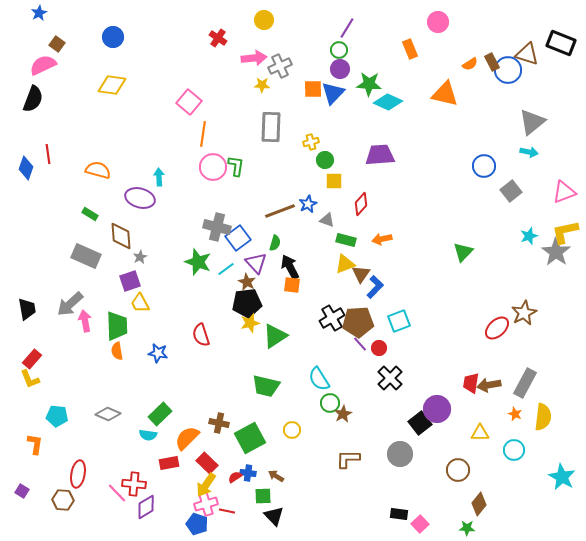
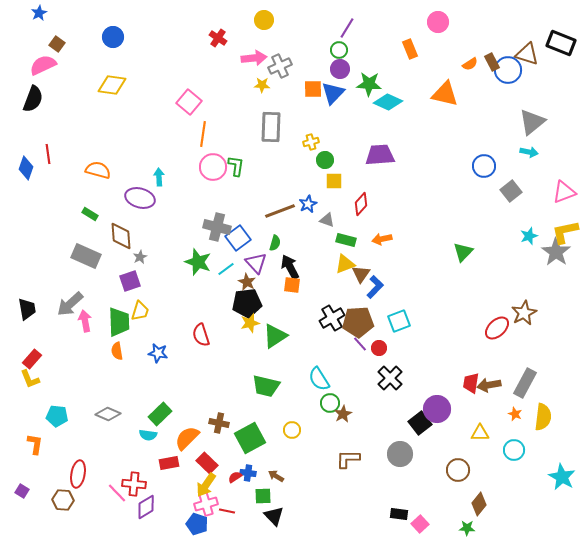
yellow trapezoid at (140, 303): moved 8 px down; rotated 135 degrees counterclockwise
green trapezoid at (117, 326): moved 2 px right, 4 px up
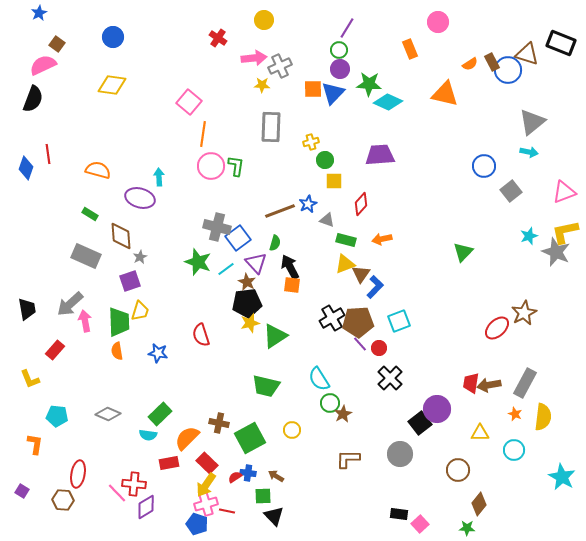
pink circle at (213, 167): moved 2 px left, 1 px up
gray star at (556, 252): rotated 12 degrees counterclockwise
red rectangle at (32, 359): moved 23 px right, 9 px up
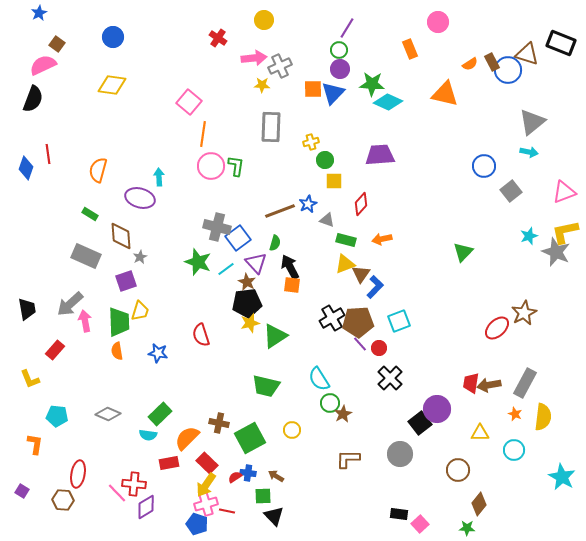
green star at (369, 84): moved 3 px right
orange semicircle at (98, 170): rotated 90 degrees counterclockwise
purple square at (130, 281): moved 4 px left
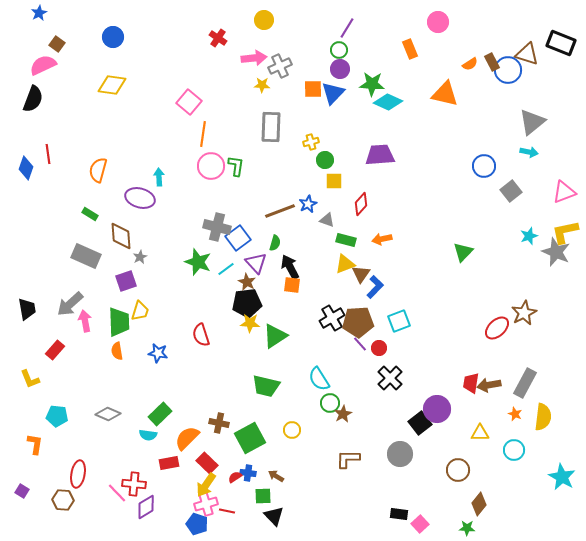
yellow star at (250, 323): rotated 18 degrees clockwise
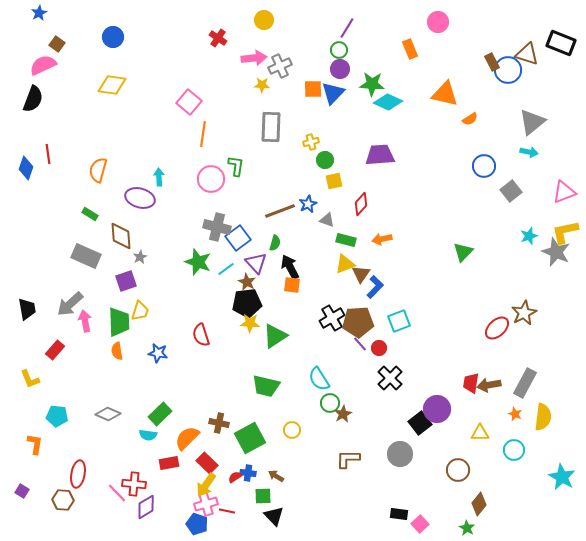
orange semicircle at (470, 64): moved 55 px down
pink circle at (211, 166): moved 13 px down
yellow square at (334, 181): rotated 12 degrees counterclockwise
green star at (467, 528): rotated 28 degrees clockwise
